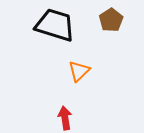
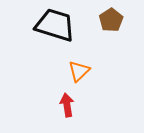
red arrow: moved 2 px right, 13 px up
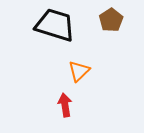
red arrow: moved 2 px left
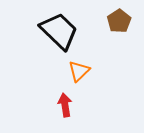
brown pentagon: moved 8 px right, 1 px down
black trapezoid: moved 4 px right, 6 px down; rotated 27 degrees clockwise
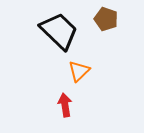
brown pentagon: moved 13 px left, 2 px up; rotated 20 degrees counterclockwise
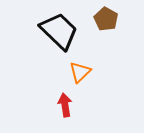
brown pentagon: rotated 10 degrees clockwise
orange triangle: moved 1 px right, 1 px down
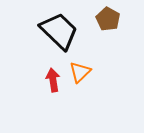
brown pentagon: moved 2 px right
red arrow: moved 12 px left, 25 px up
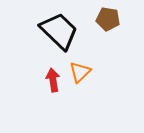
brown pentagon: rotated 20 degrees counterclockwise
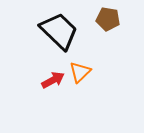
red arrow: rotated 70 degrees clockwise
